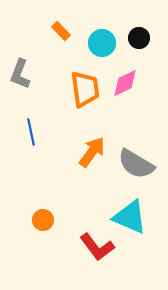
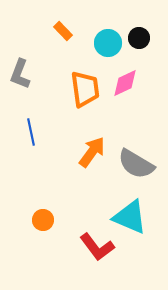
orange rectangle: moved 2 px right
cyan circle: moved 6 px right
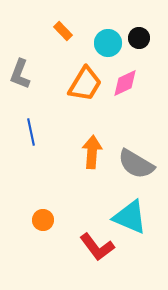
orange trapezoid: moved 5 px up; rotated 39 degrees clockwise
orange arrow: rotated 32 degrees counterclockwise
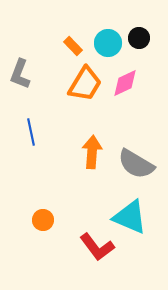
orange rectangle: moved 10 px right, 15 px down
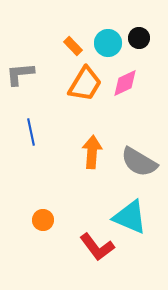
gray L-shape: rotated 64 degrees clockwise
gray semicircle: moved 3 px right, 2 px up
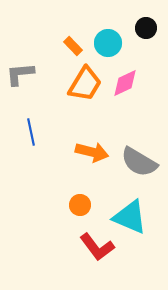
black circle: moved 7 px right, 10 px up
orange arrow: rotated 100 degrees clockwise
orange circle: moved 37 px right, 15 px up
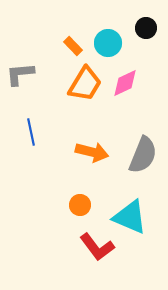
gray semicircle: moved 4 px right, 7 px up; rotated 99 degrees counterclockwise
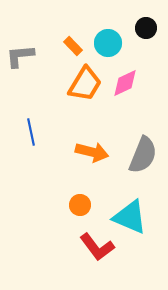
gray L-shape: moved 18 px up
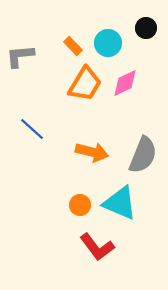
blue line: moved 1 px right, 3 px up; rotated 36 degrees counterclockwise
cyan triangle: moved 10 px left, 14 px up
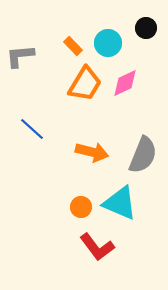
orange circle: moved 1 px right, 2 px down
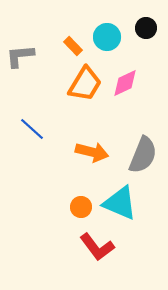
cyan circle: moved 1 px left, 6 px up
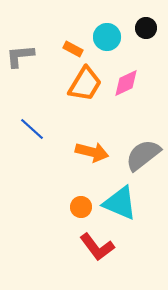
orange rectangle: moved 3 px down; rotated 18 degrees counterclockwise
pink diamond: moved 1 px right
gray semicircle: rotated 150 degrees counterclockwise
